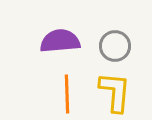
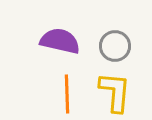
purple semicircle: rotated 18 degrees clockwise
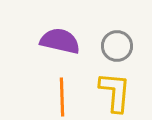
gray circle: moved 2 px right
orange line: moved 5 px left, 3 px down
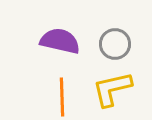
gray circle: moved 2 px left, 2 px up
yellow L-shape: moved 3 px left, 3 px up; rotated 108 degrees counterclockwise
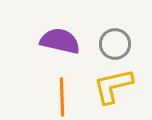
yellow L-shape: moved 1 px right, 3 px up
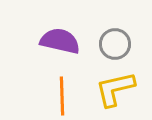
yellow L-shape: moved 2 px right, 3 px down
orange line: moved 1 px up
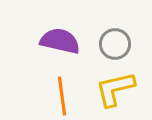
orange line: rotated 6 degrees counterclockwise
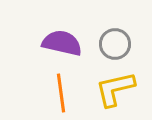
purple semicircle: moved 2 px right, 2 px down
orange line: moved 1 px left, 3 px up
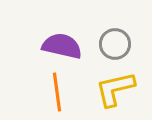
purple semicircle: moved 3 px down
orange line: moved 4 px left, 1 px up
